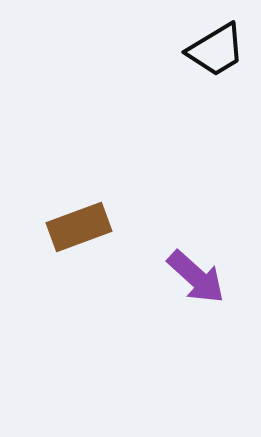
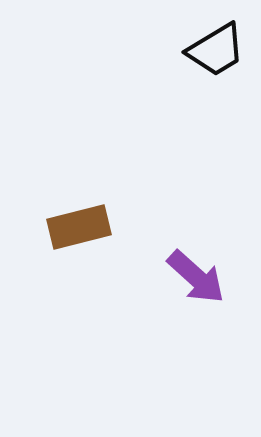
brown rectangle: rotated 6 degrees clockwise
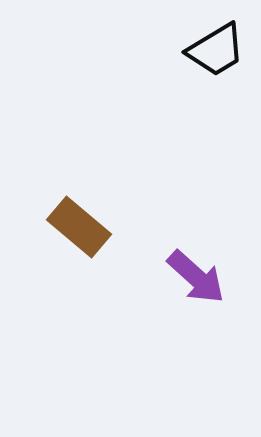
brown rectangle: rotated 54 degrees clockwise
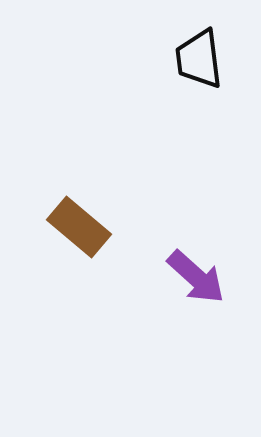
black trapezoid: moved 17 px left, 9 px down; rotated 114 degrees clockwise
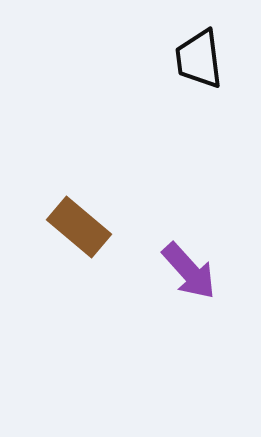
purple arrow: moved 7 px left, 6 px up; rotated 6 degrees clockwise
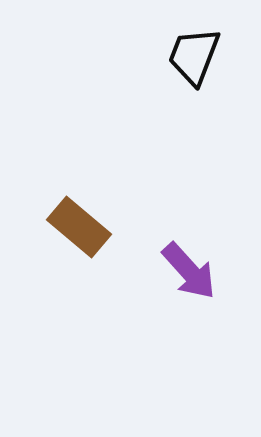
black trapezoid: moved 5 px left, 3 px up; rotated 28 degrees clockwise
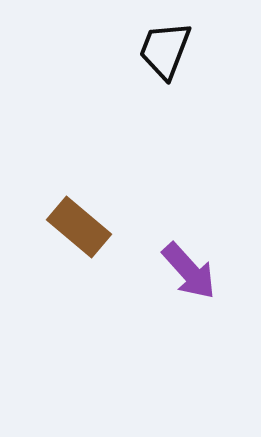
black trapezoid: moved 29 px left, 6 px up
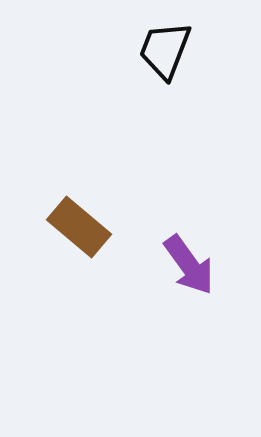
purple arrow: moved 6 px up; rotated 6 degrees clockwise
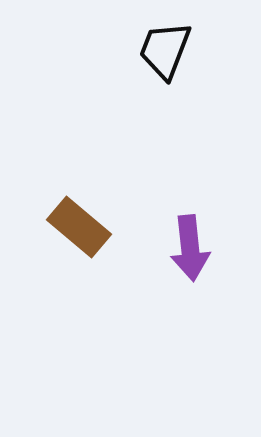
purple arrow: moved 1 px right, 17 px up; rotated 30 degrees clockwise
